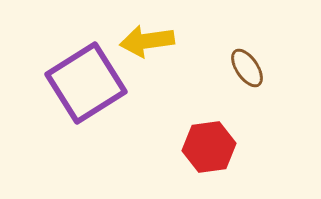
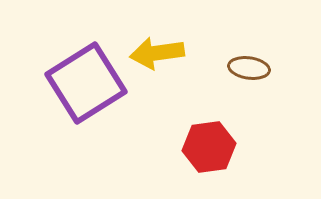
yellow arrow: moved 10 px right, 12 px down
brown ellipse: moved 2 px right; rotated 48 degrees counterclockwise
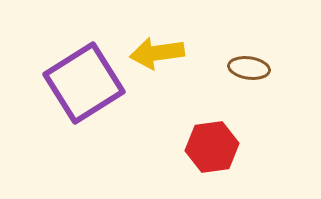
purple square: moved 2 px left
red hexagon: moved 3 px right
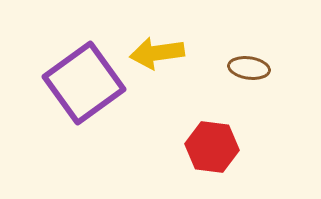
purple square: rotated 4 degrees counterclockwise
red hexagon: rotated 15 degrees clockwise
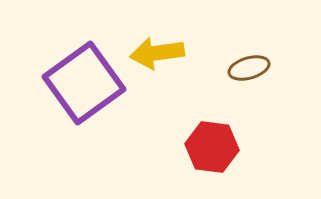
brown ellipse: rotated 24 degrees counterclockwise
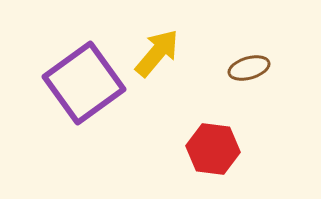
yellow arrow: rotated 138 degrees clockwise
red hexagon: moved 1 px right, 2 px down
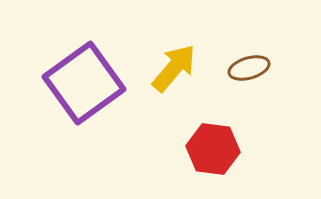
yellow arrow: moved 17 px right, 15 px down
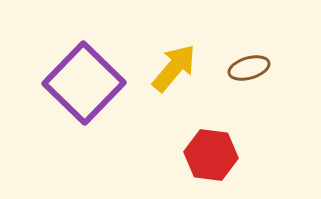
purple square: rotated 10 degrees counterclockwise
red hexagon: moved 2 px left, 6 px down
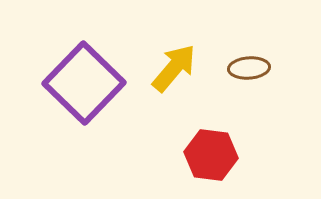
brown ellipse: rotated 12 degrees clockwise
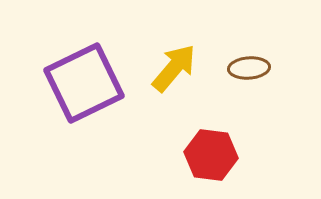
purple square: rotated 20 degrees clockwise
